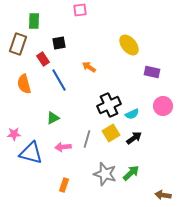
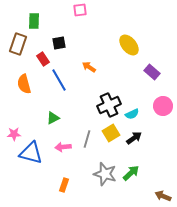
purple rectangle: rotated 28 degrees clockwise
brown arrow: moved 1 px down; rotated 14 degrees clockwise
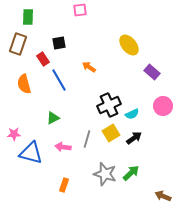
green rectangle: moved 6 px left, 4 px up
pink arrow: rotated 14 degrees clockwise
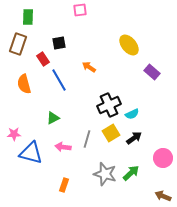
pink circle: moved 52 px down
